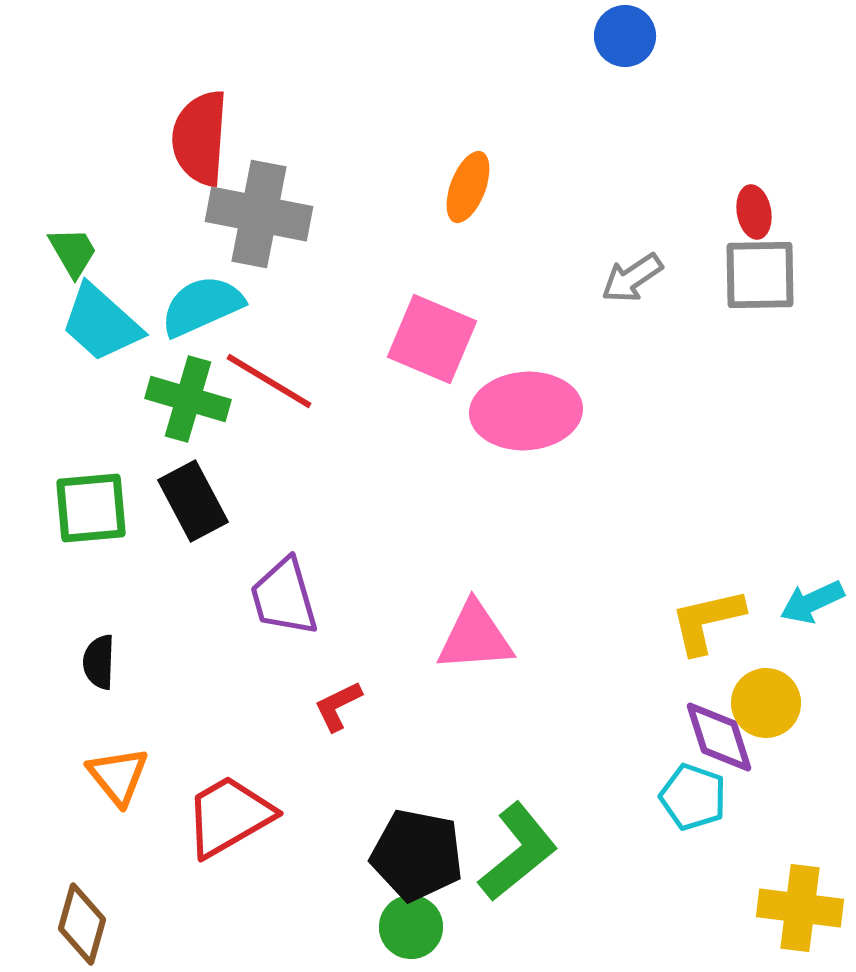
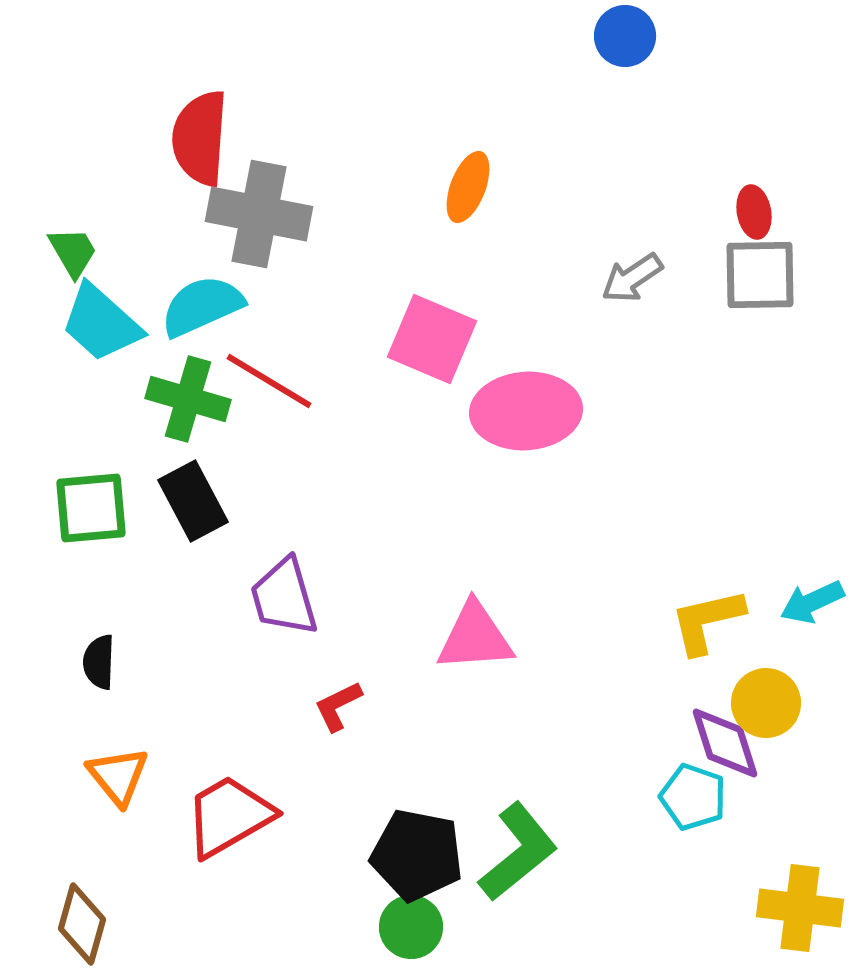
purple diamond: moved 6 px right, 6 px down
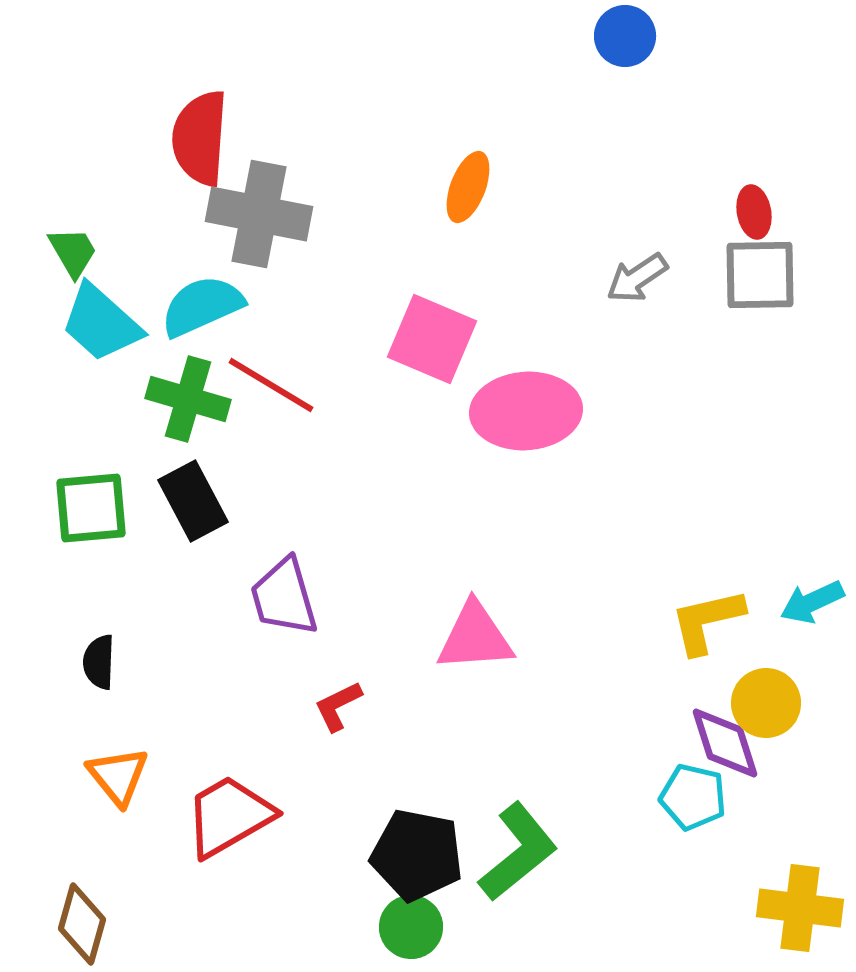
gray arrow: moved 5 px right
red line: moved 2 px right, 4 px down
cyan pentagon: rotated 6 degrees counterclockwise
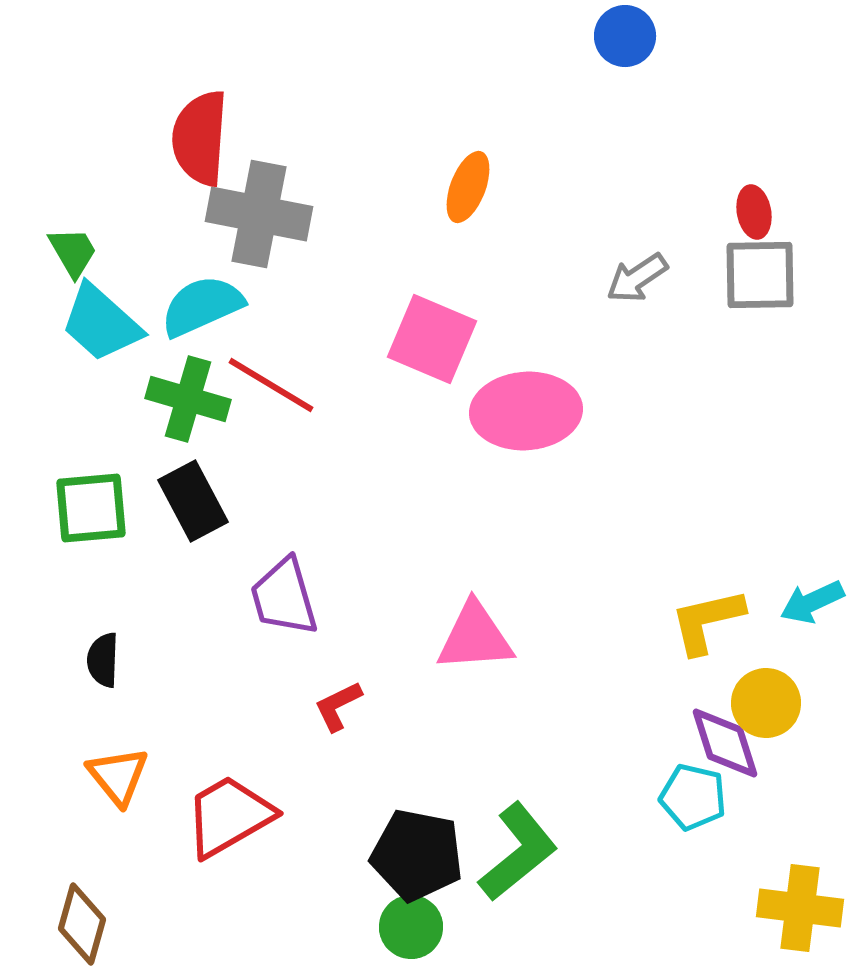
black semicircle: moved 4 px right, 2 px up
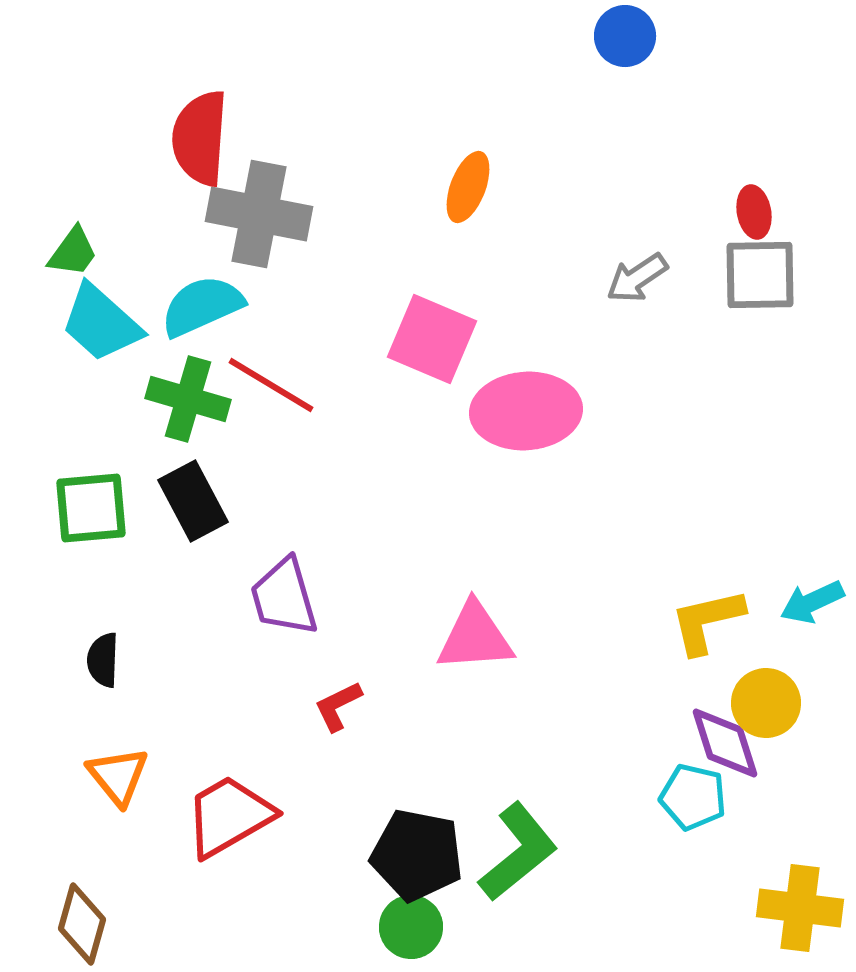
green trapezoid: rotated 66 degrees clockwise
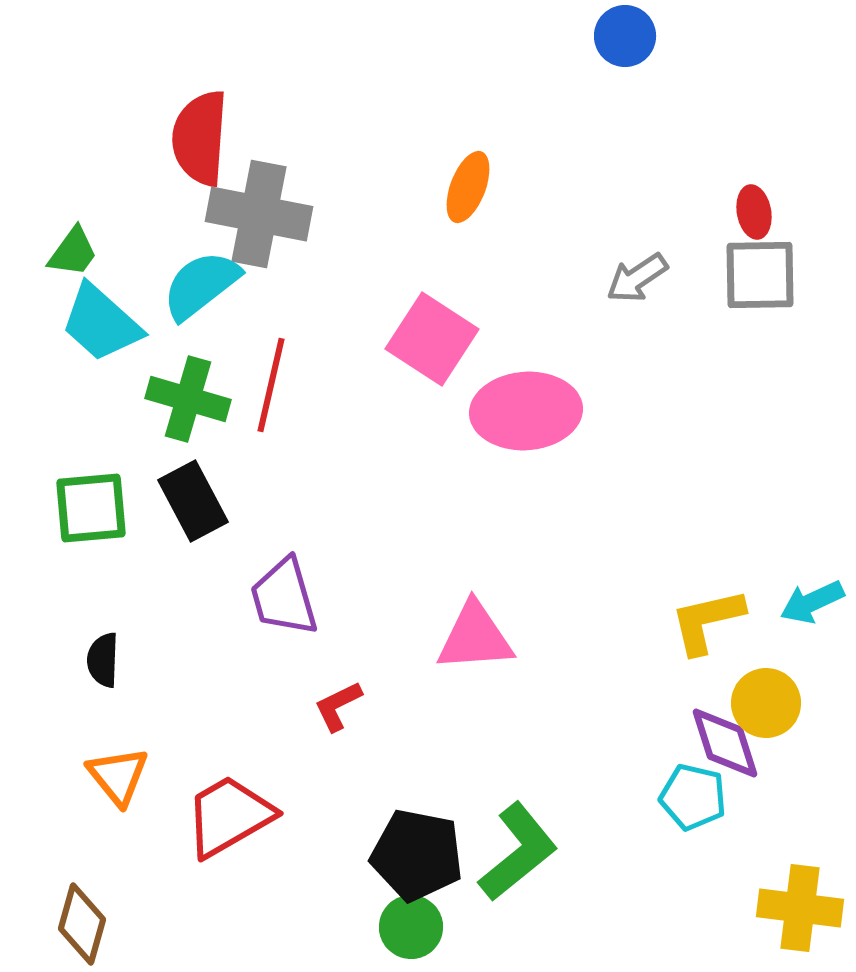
cyan semicircle: moved 1 px left, 21 px up; rotated 14 degrees counterclockwise
pink square: rotated 10 degrees clockwise
red line: rotated 72 degrees clockwise
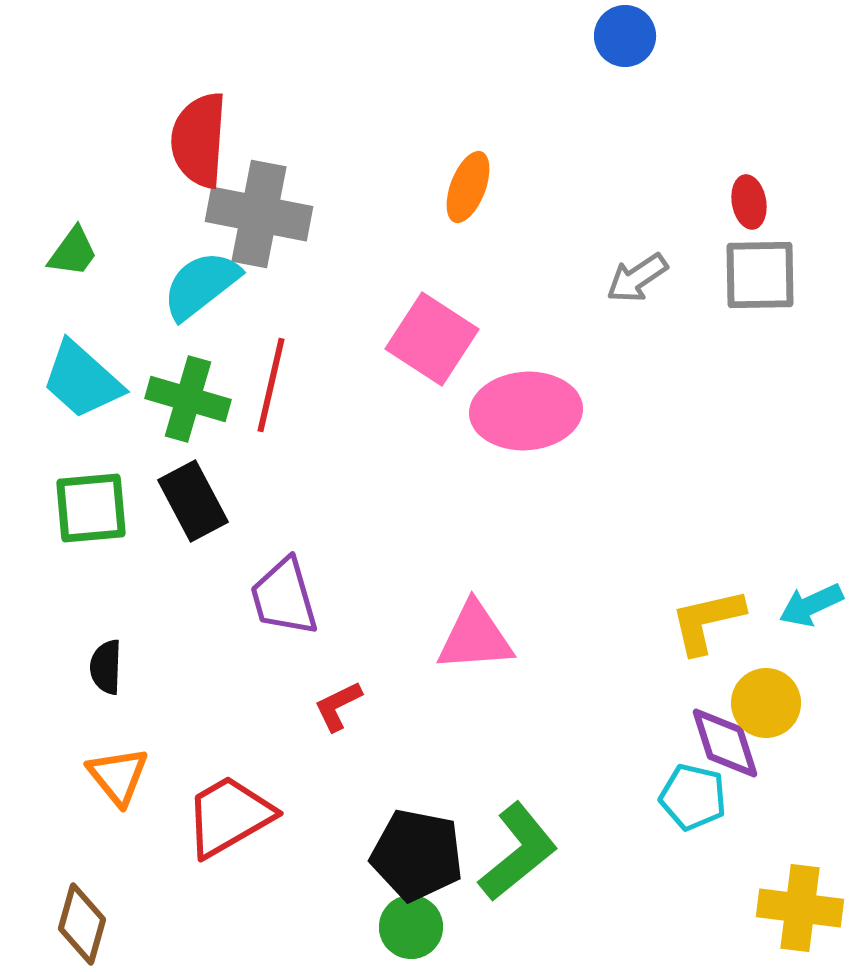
red semicircle: moved 1 px left, 2 px down
red ellipse: moved 5 px left, 10 px up
cyan trapezoid: moved 19 px left, 57 px down
cyan arrow: moved 1 px left, 3 px down
black semicircle: moved 3 px right, 7 px down
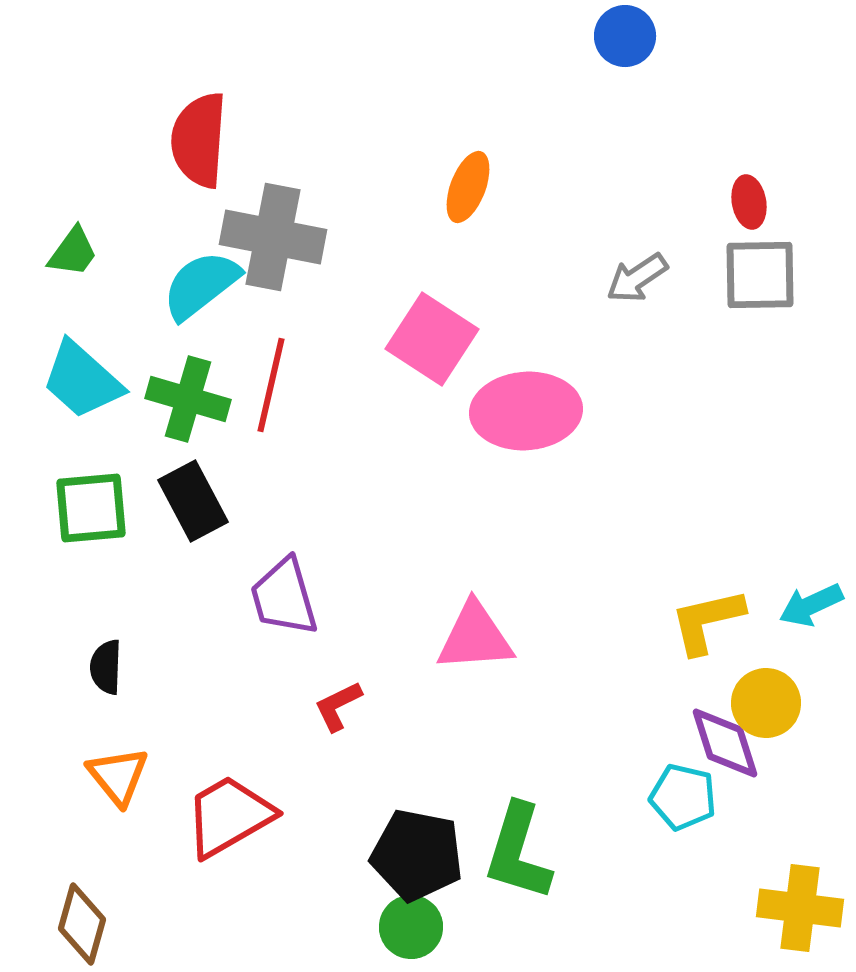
gray cross: moved 14 px right, 23 px down
cyan pentagon: moved 10 px left
green L-shape: rotated 146 degrees clockwise
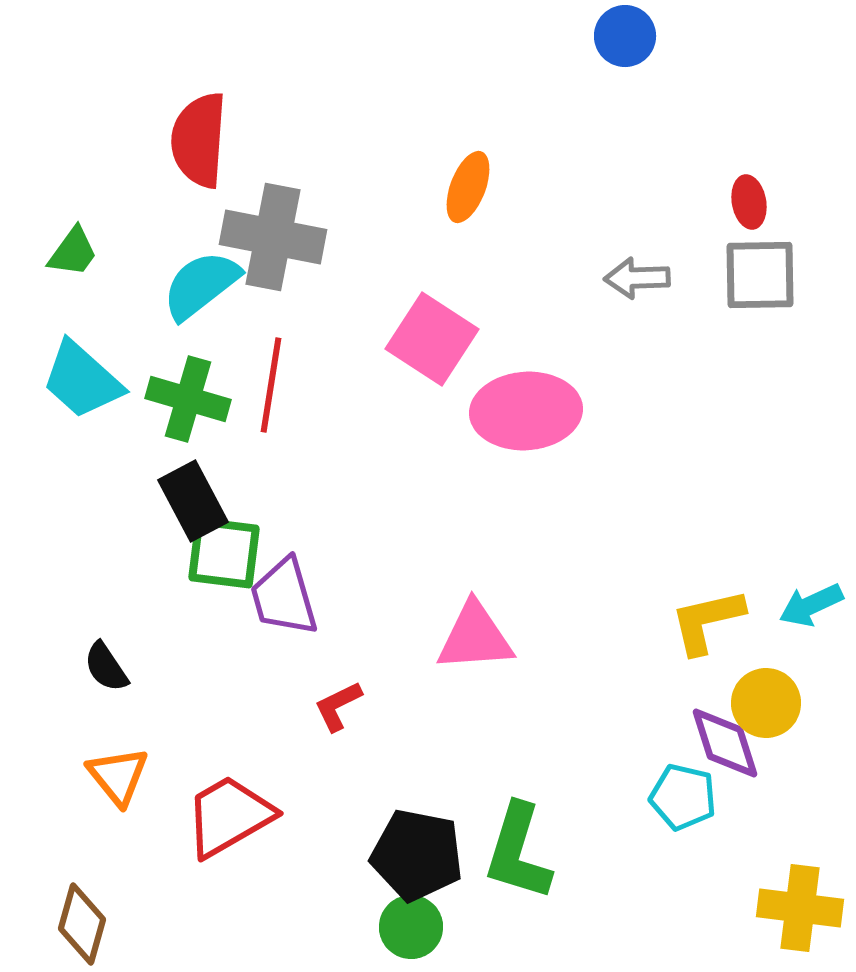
gray arrow: rotated 32 degrees clockwise
red line: rotated 4 degrees counterclockwise
green square: moved 133 px right, 45 px down; rotated 12 degrees clockwise
black semicircle: rotated 36 degrees counterclockwise
